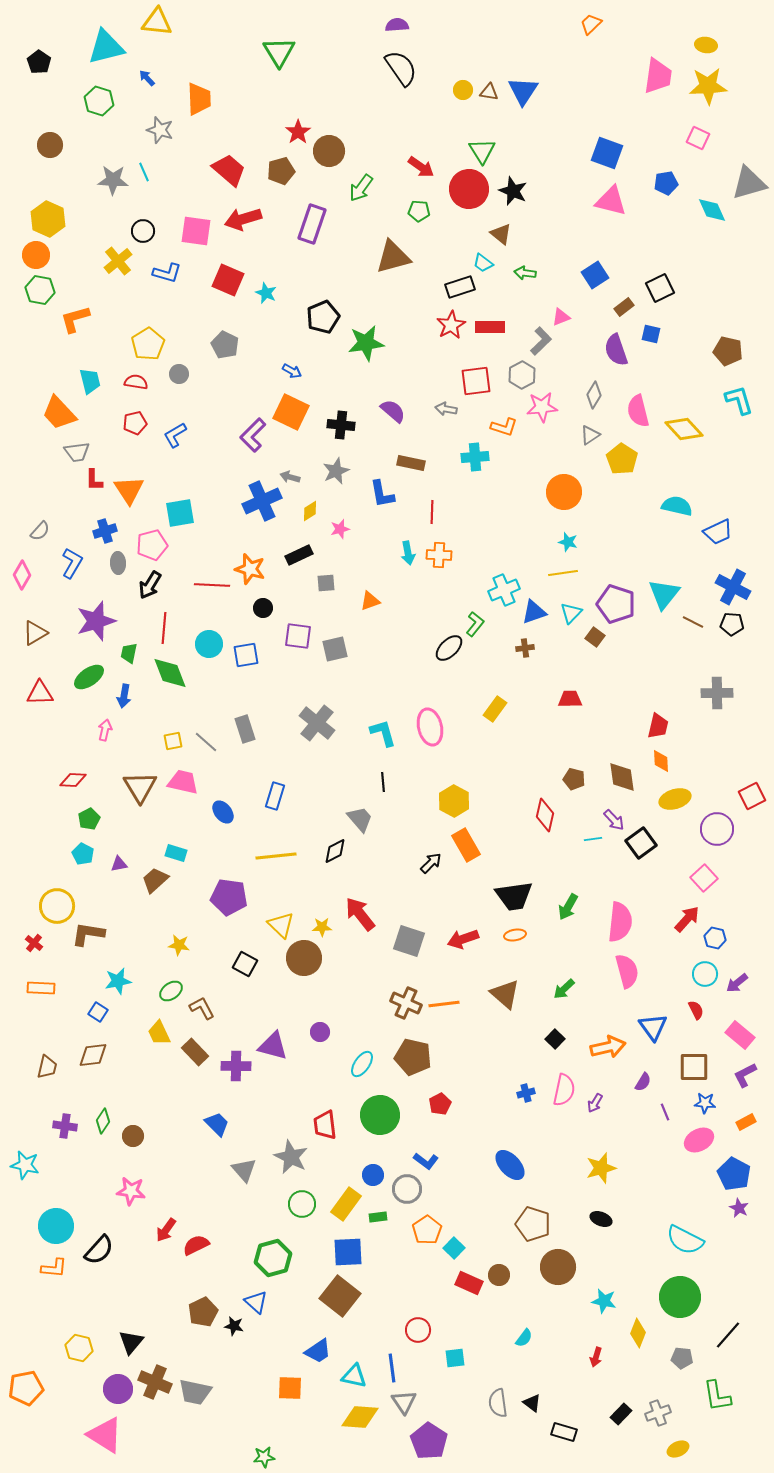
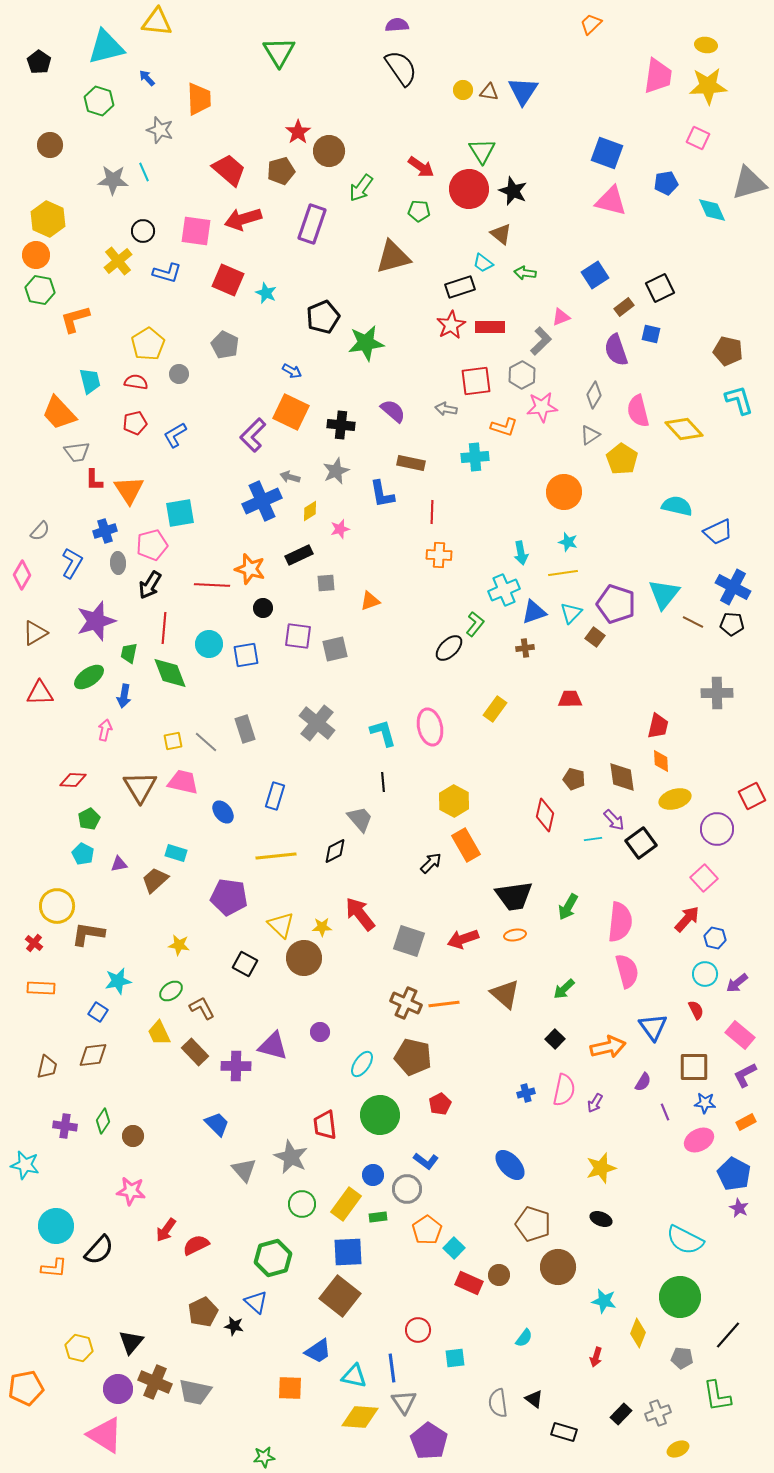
cyan arrow at (408, 553): moved 113 px right
black triangle at (532, 1403): moved 2 px right, 4 px up
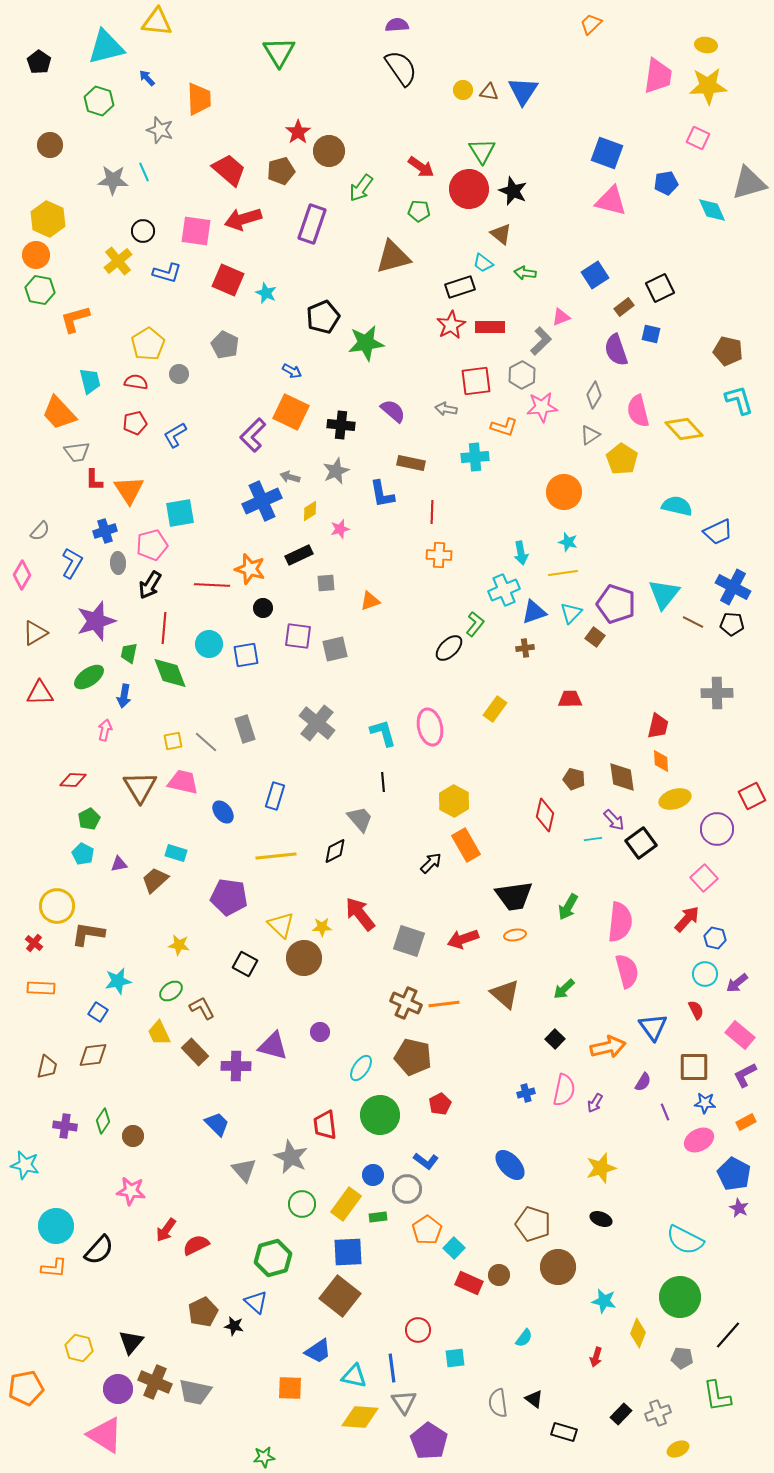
cyan ellipse at (362, 1064): moved 1 px left, 4 px down
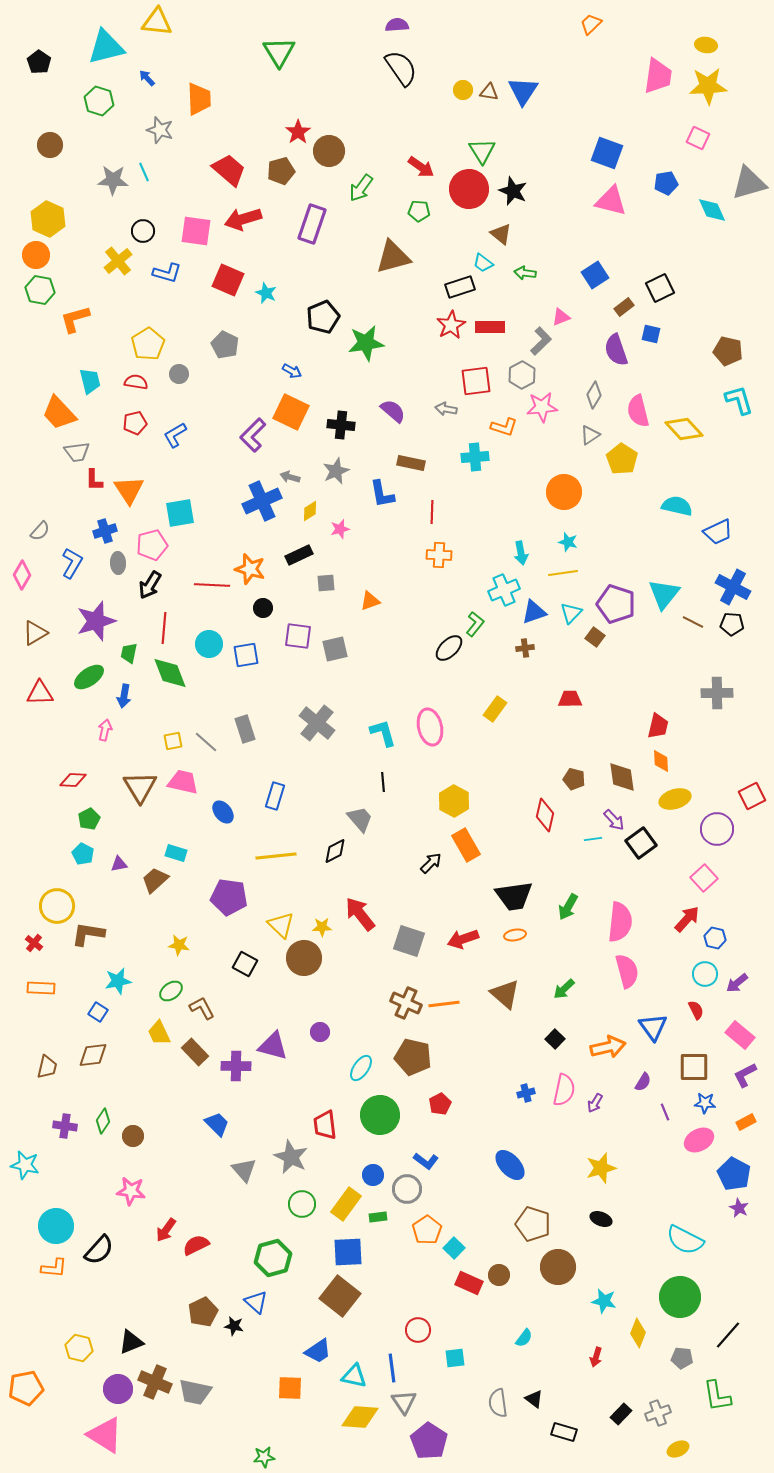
black triangle at (131, 1342): rotated 28 degrees clockwise
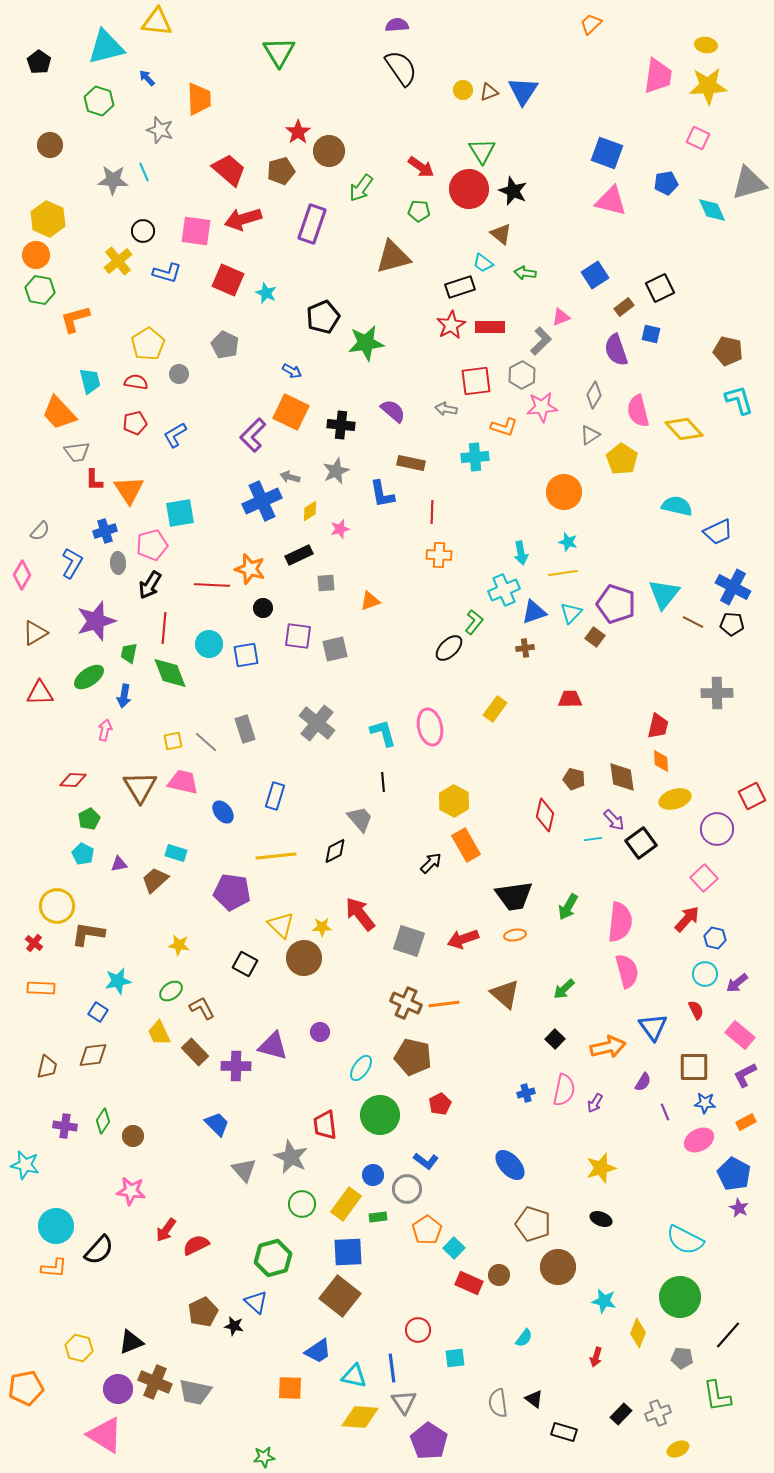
brown triangle at (489, 92): rotated 30 degrees counterclockwise
green L-shape at (475, 624): moved 1 px left, 2 px up
purple pentagon at (229, 897): moved 3 px right, 5 px up
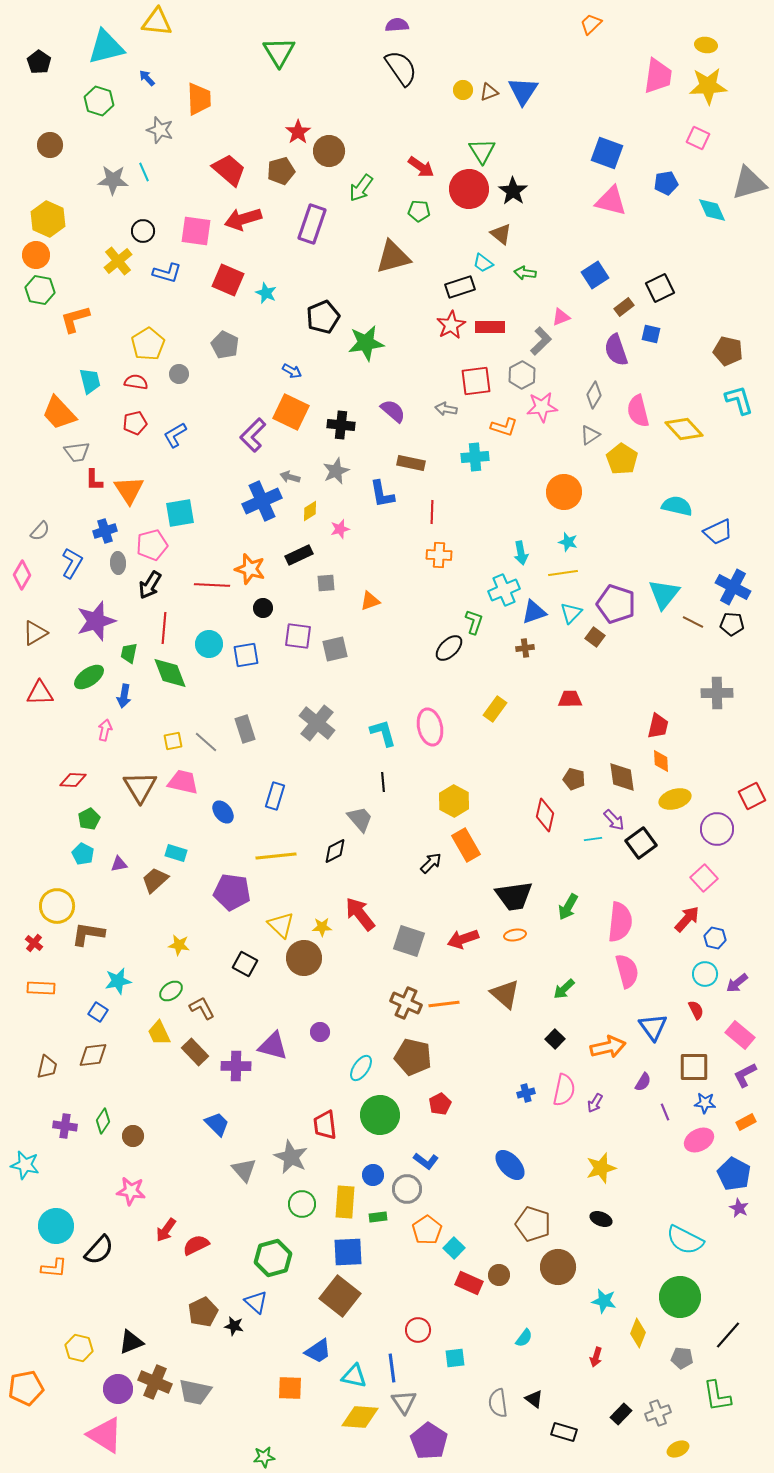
black star at (513, 191): rotated 12 degrees clockwise
green L-shape at (474, 622): rotated 20 degrees counterclockwise
yellow rectangle at (346, 1204): moved 1 px left, 2 px up; rotated 32 degrees counterclockwise
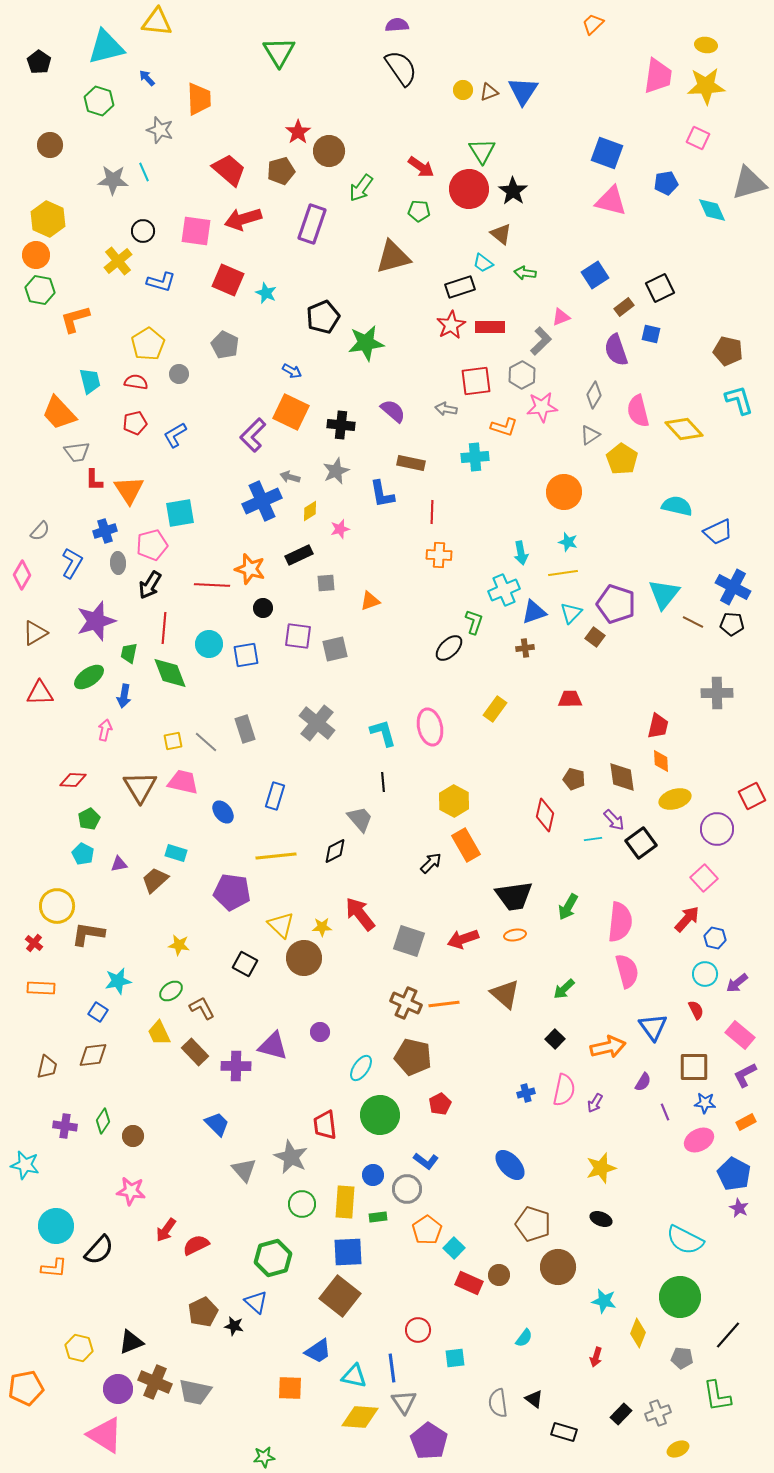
orange trapezoid at (591, 24): moved 2 px right
yellow star at (708, 86): moved 2 px left
blue L-shape at (167, 273): moved 6 px left, 9 px down
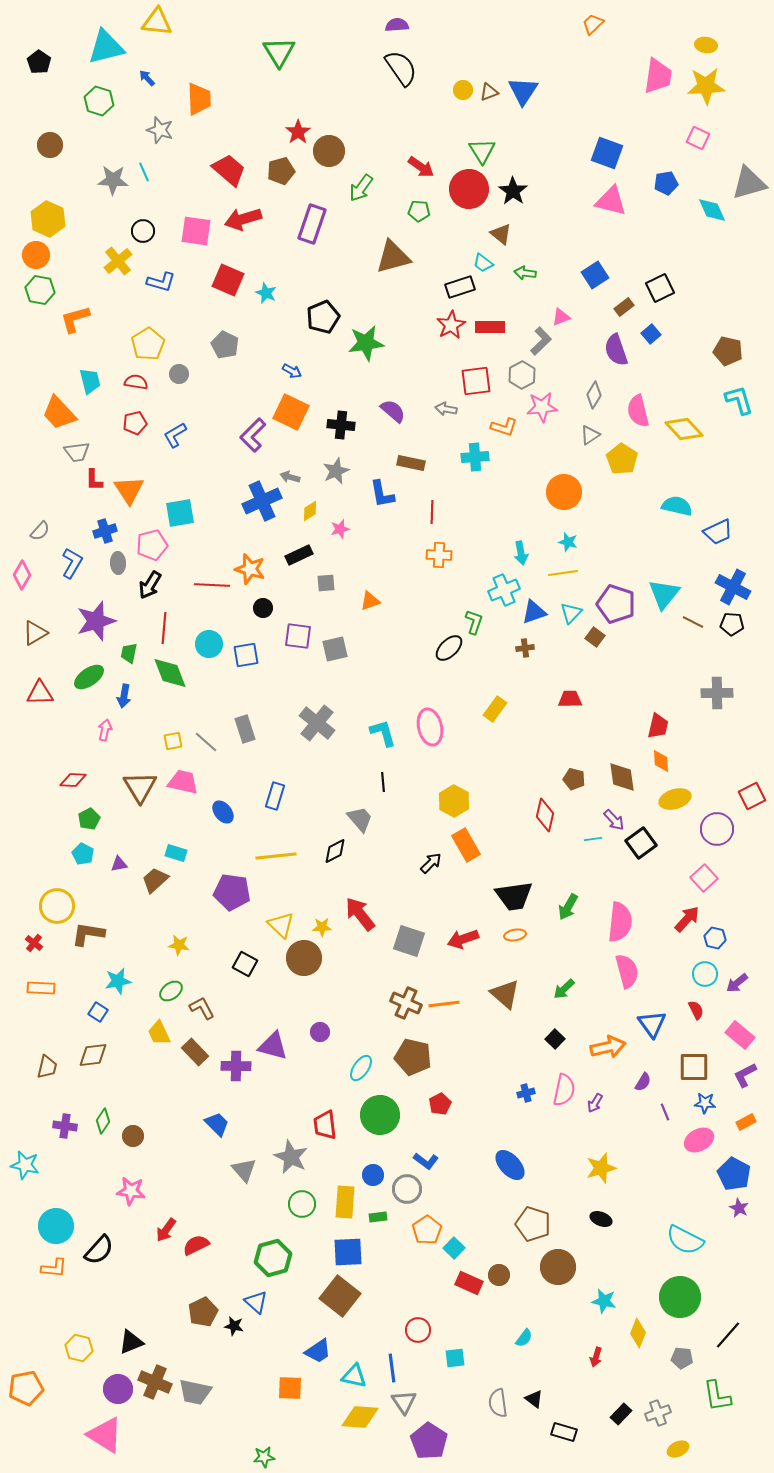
blue square at (651, 334): rotated 36 degrees clockwise
blue triangle at (653, 1027): moved 1 px left, 3 px up
